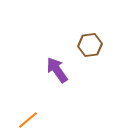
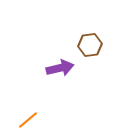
purple arrow: moved 3 px right, 2 px up; rotated 112 degrees clockwise
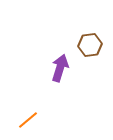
purple arrow: rotated 60 degrees counterclockwise
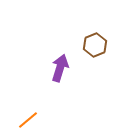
brown hexagon: moved 5 px right; rotated 15 degrees counterclockwise
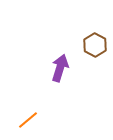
brown hexagon: rotated 10 degrees counterclockwise
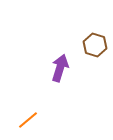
brown hexagon: rotated 10 degrees counterclockwise
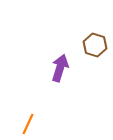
orange line: moved 4 px down; rotated 25 degrees counterclockwise
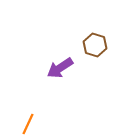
purple arrow: rotated 140 degrees counterclockwise
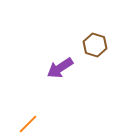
orange line: rotated 20 degrees clockwise
